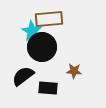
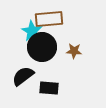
brown star: moved 20 px up
black rectangle: moved 1 px right
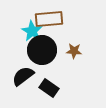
black circle: moved 3 px down
black rectangle: rotated 30 degrees clockwise
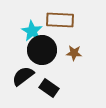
brown rectangle: moved 11 px right, 1 px down; rotated 8 degrees clockwise
brown star: moved 2 px down
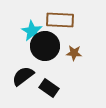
black circle: moved 3 px right, 4 px up
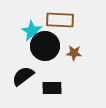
black rectangle: moved 3 px right; rotated 36 degrees counterclockwise
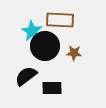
black semicircle: moved 3 px right
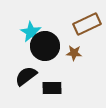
brown rectangle: moved 27 px right, 4 px down; rotated 28 degrees counterclockwise
cyan star: moved 1 px left, 1 px down
